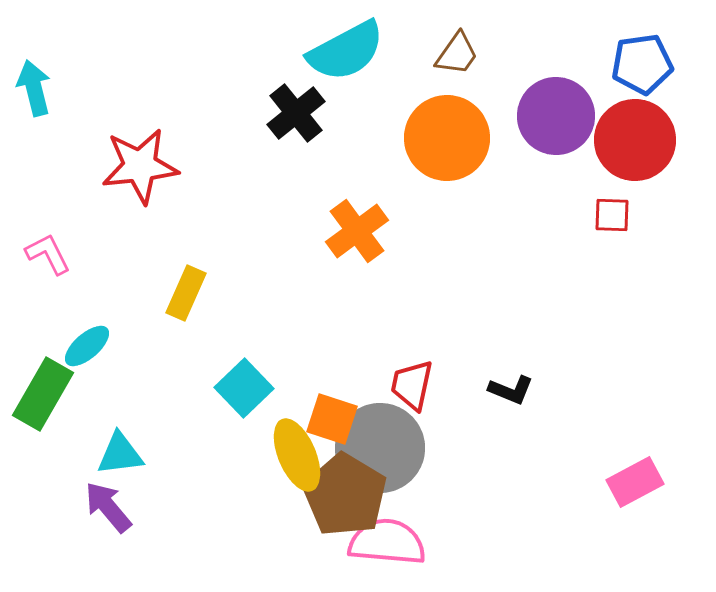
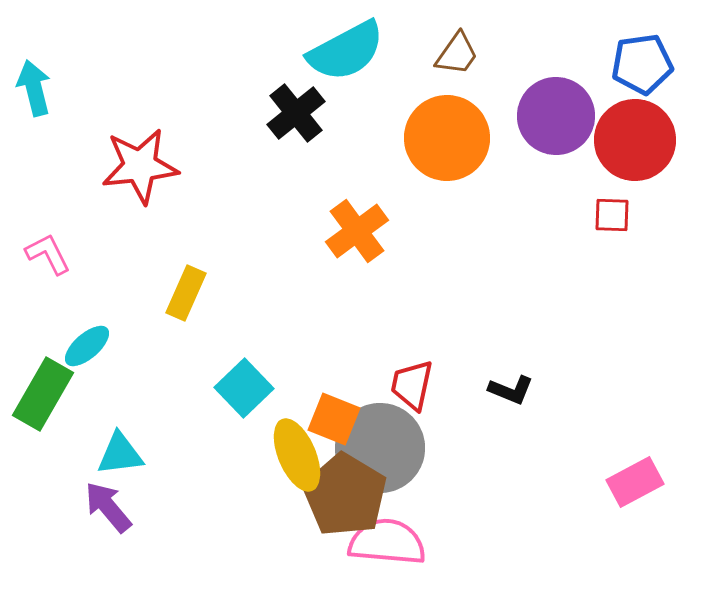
orange square: moved 2 px right; rotated 4 degrees clockwise
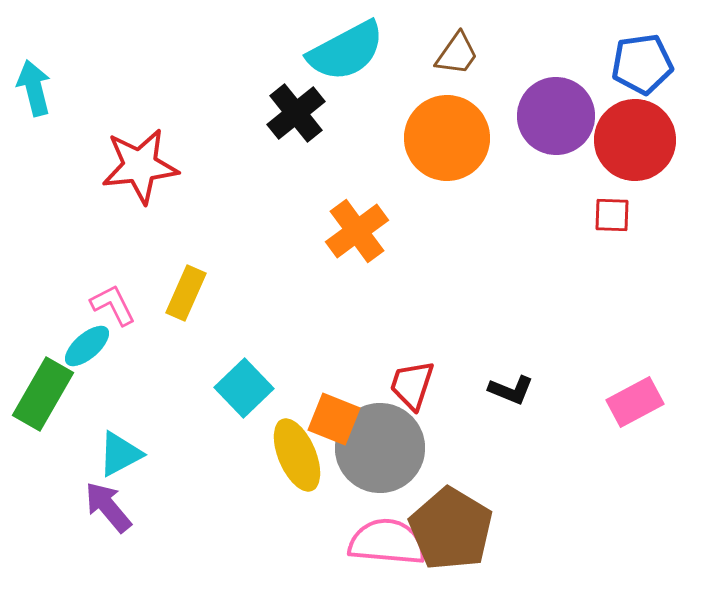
pink L-shape: moved 65 px right, 51 px down
red trapezoid: rotated 6 degrees clockwise
cyan triangle: rotated 21 degrees counterclockwise
pink rectangle: moved 80 px up
brown pentagon: moved 106 px right, 34 px down
